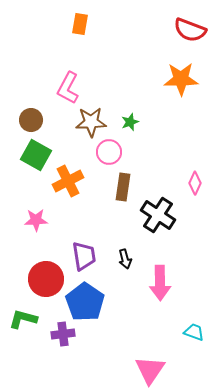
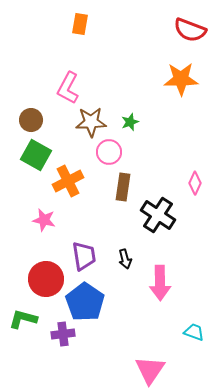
pink star: moved 8 px right; rotated 15 degrees clockwise
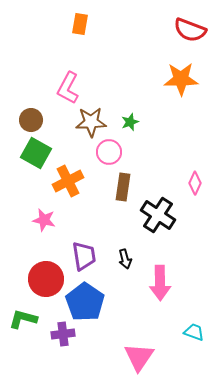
green square: moved 2 px up
pink triangle: moved 11 px left, 13 px up
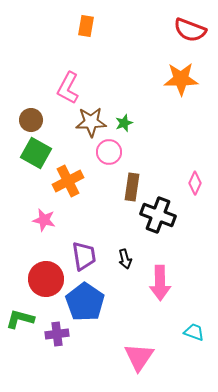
orange rectangle: moved 6 px right, 2 px down
green star: moved 6 px left, 1 px down
brown rectangle: moved 9 px right
black cross: rotated 12 degrees counterclockwise
green L-shape: moved 3 px left
purple cross: moved 6 px left
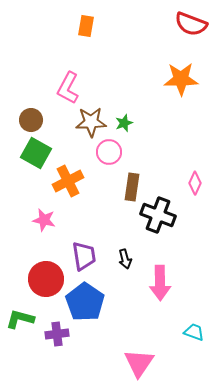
red semicircle: moved 1 px right, 6 px up
pink triangle: moved 6 px down
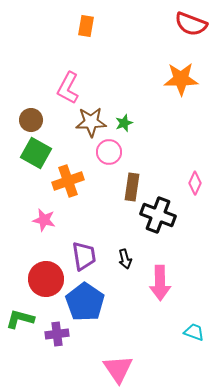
orange cross: rotated 8 degrees clockwise
pink triangle: moved 21 px left, 6 px down; rotated 8 degrees counterclockwise
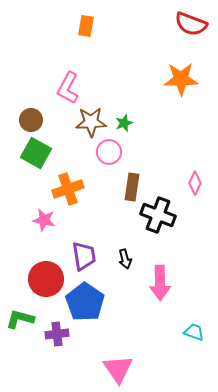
orange cross: moved 8 px down
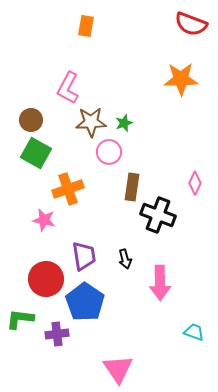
green L-shape: rotated 8 degrees counterclockwise
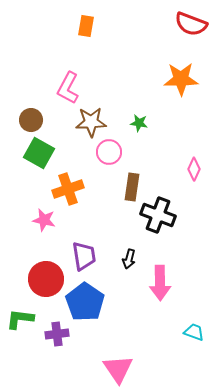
green star: moved 15 px right; rotated 30 degrees clockwise
green square: moved 3 px right
pink diamond: moved 1 px left, 14 px up
black arrow: moved 4 px right; rotated 30 degrees clockwise
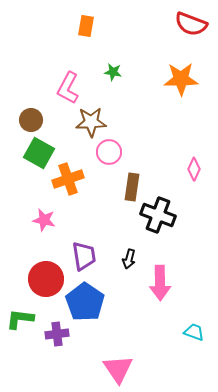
green star: moved 26 px left, 51 px up
orange cross: moved 10 px up
